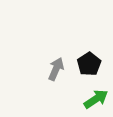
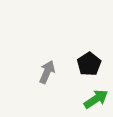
gray arrow: moved 9 px left, 3 px down
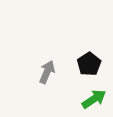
green arrow: moved 2 px left
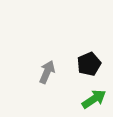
black pentagon: rotated 10 degrees clockwise
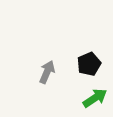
green arrow: moved 1 px right, 1 px up
